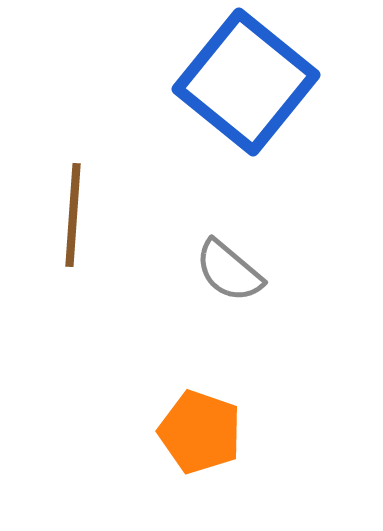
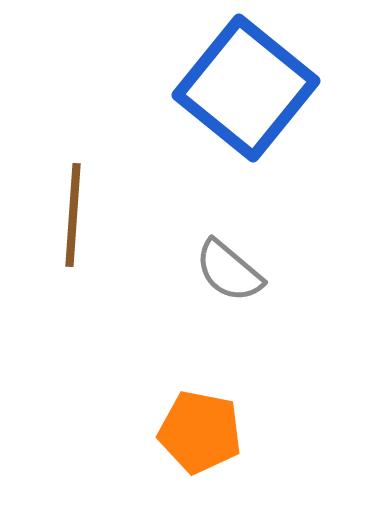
blue square: moved 6 px down
orange pentagon: rotated 8 degrees counterclockwise
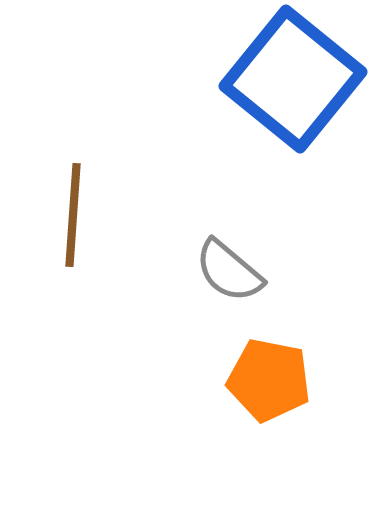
blue square: moved 47 px right, 9 px up
orange pentagon: moved 69 px right, 52 px up
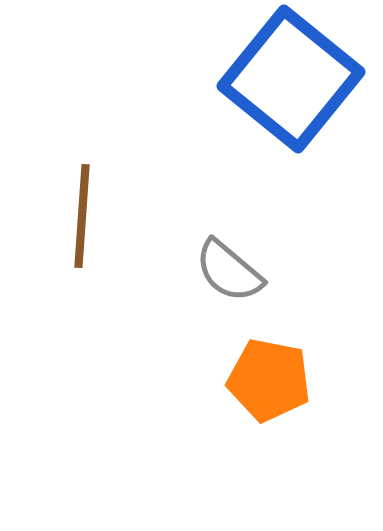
blue square: moved 2 px left
brown line: moved 9 px right, 1 px down
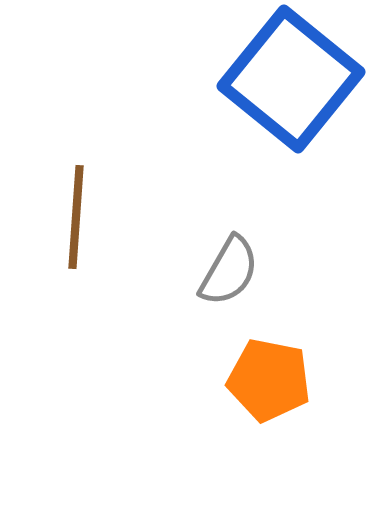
brown line: moved 6 px left, 1 px down
gray semicircle: rotated 100 degrees counterclockwise
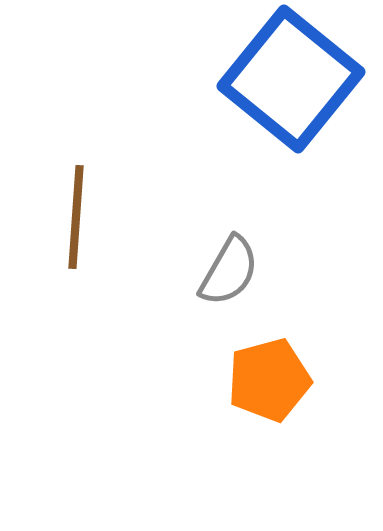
orange pentagon: rotated 26 degrees counterclockwise
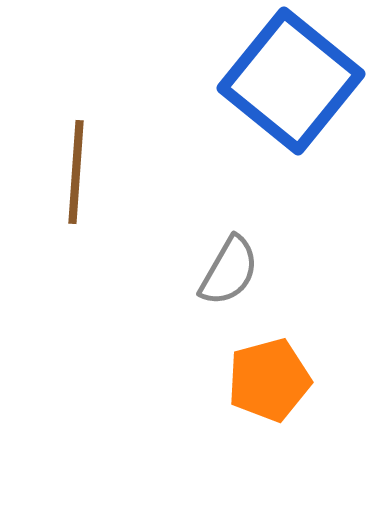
blue square: moved 2 px down
brown line: moved 45 px up
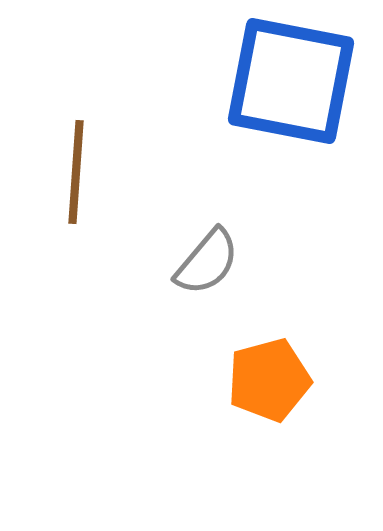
blue square: rotated 28 degrees counterclockwise
gray semicircle: moved 22 px left, 9 px up; rotated 10 degrees clockwise
